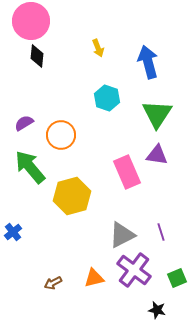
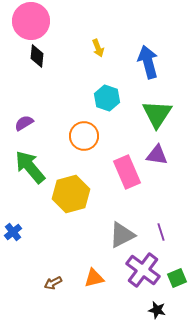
orange circle: moved 23 px right, 1 px down
yellow hexagon: moved 1 px left, 2 px up
purple cross: moved 9 px right
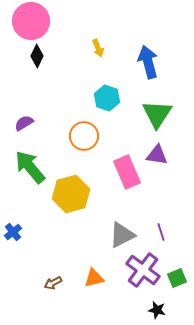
black diamond: rotated 20 degrees clockwise
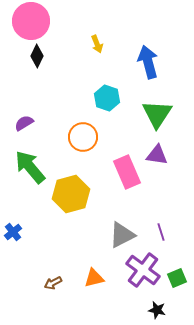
yellow arrow: moved 1 px left, 4 px up
orange circle: moved 1 px left, 1 px down
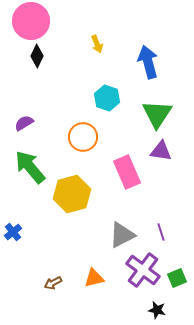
purple triangle: moved 4 px right, 4 px up
yellow hexagon: moved 1 px right
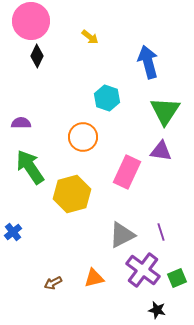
yellow arrow: moved 7 px left, 7 px up; rotated 30 degrees counterclockwise
green triangle: moved 8 px right, 3 px up
purple semicircle: moved 3 px left; rotated 30 degrees clockwise
green arrow: rotated 6 degrees clockwise
pink rectangle: rotated 48 degrees clockwise
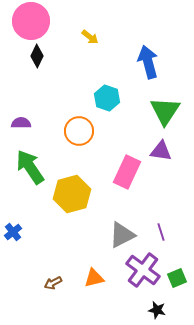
orange circle: moved 4 px left, 6 px up
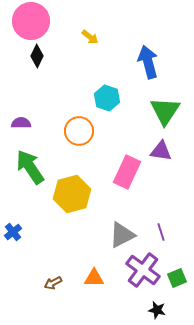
orange triangle: rotated 15 degrees clockwise
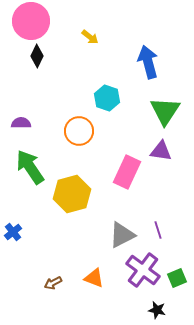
purple line: moved 3 px left, 2 px up
orange triangle: rotated 20 degrees clockwise
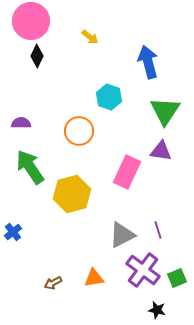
cyan hexagon: moved 2 px right, 1 px up
orange triangle: rotated 30 degrees counterclockwise
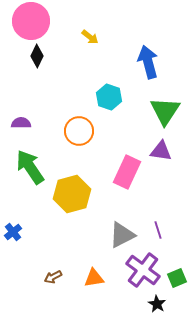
brown arrow: moved 6 px up
black star: moved 6 px up; rotated 18 degrees clockwise
